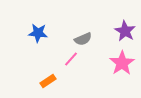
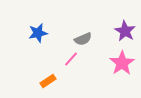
blue star: rotated 18 degrees counterclockwise
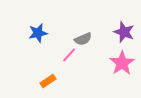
purple star: moved 1 px left, 1 px down; rotated 10 degrees counterclockwise
pink line: moved 2 px left, 4 px up
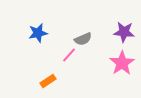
purple star: rotated 15 degrees counterclockwise
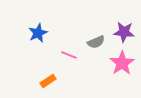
blue star: rotated 12 degrees counterclockwise
gray semicircle: moved 13 px right, 3 px down
pink line: rotated 70 degrees clockwise
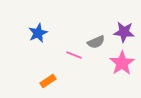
pink line: moved 5 px right
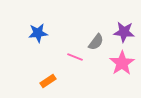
blue star: rotated 18 degrees clockwise
gray semicircle: rotated 30 degrees counterclockwise
pink line: moved 1 px right, 2 px down
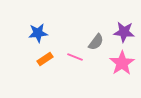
orange rectangle: moved 3 px left, 22 px up
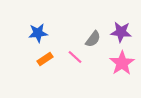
purple star: moved 3 px left
gray semicircle: moved 3 px left, 3 px up
pink line: rotated 21 degrees clockwise
